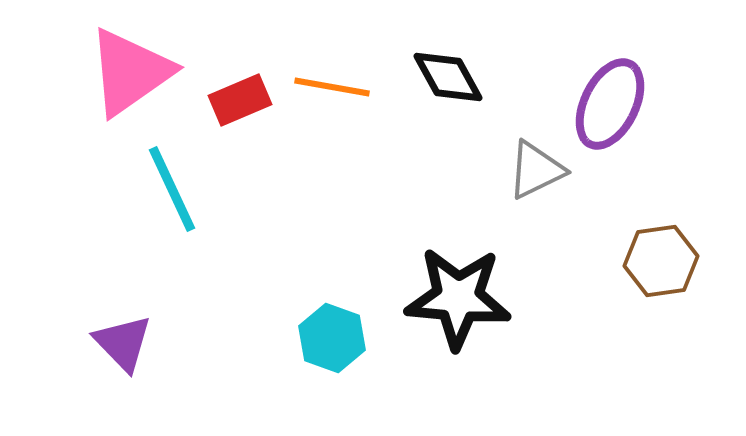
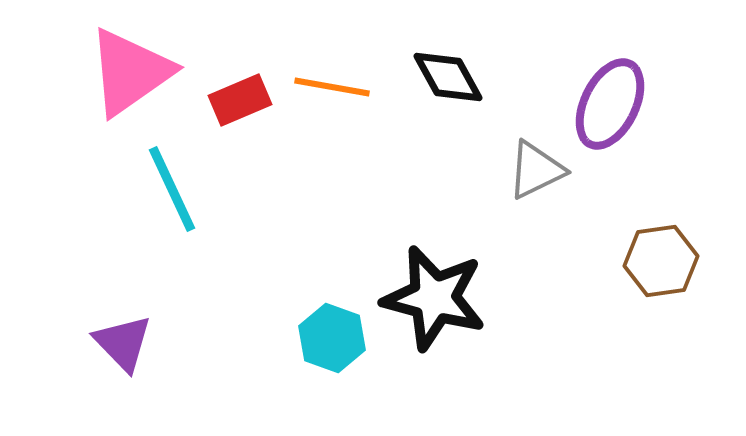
black star: moved 24 px left; rotated 10 degrees clockwise
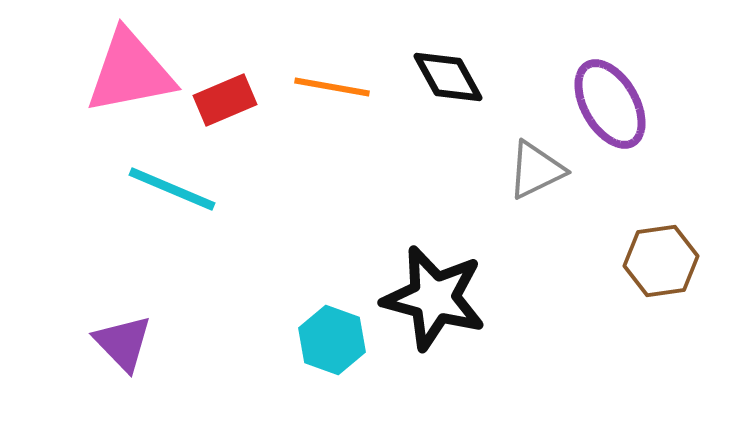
pink triangle: rotated 24 degrees clockwise
red rectangle: moved 15 px left
purple ellipse: rotated 56 degrees counterclockwise
cyan line: rotated 42 degrees counterclockwise
cyan hexagon: moved 2 px down
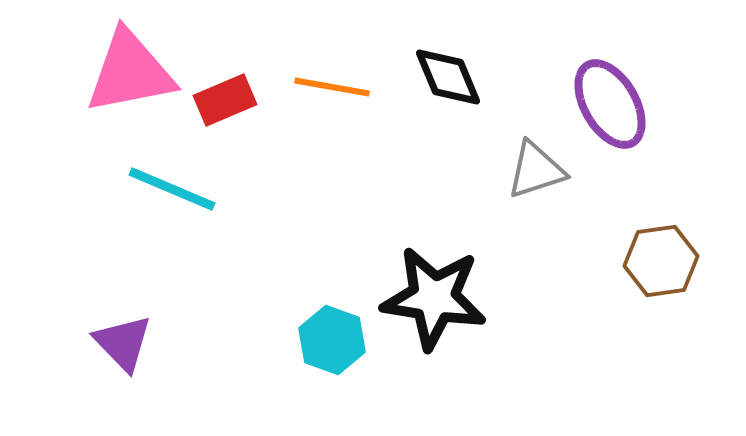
black diamond: rotated 6 degrees clockwise
gray triangle: rotated 8 degrees clockwise
black star: rotated 6 degrees counterclockwise
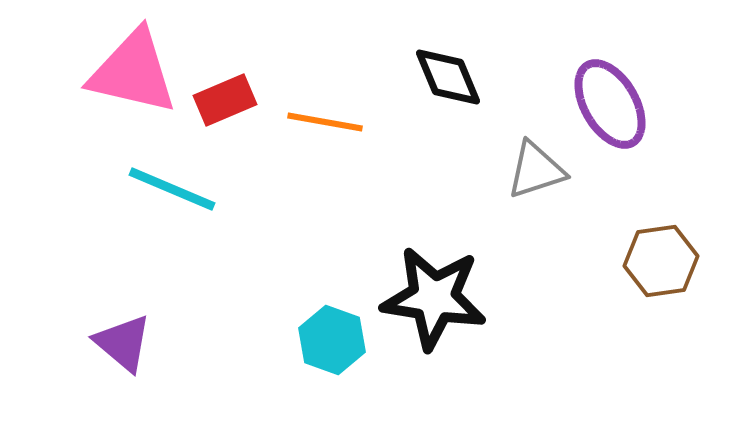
pink triangle: moved 3 px right; rotated 24 degrees clockwise
orange line: moved 7 px left, 35 px down
purple triangle: rotated 6 degrees counterclockwise
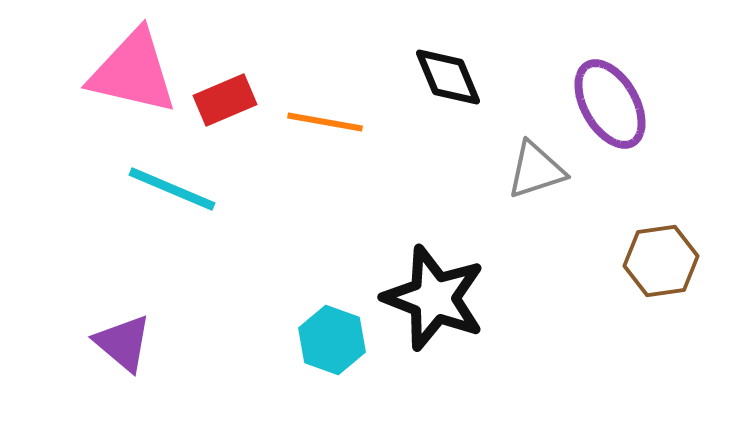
black star: rotated 12 degrees clockwise
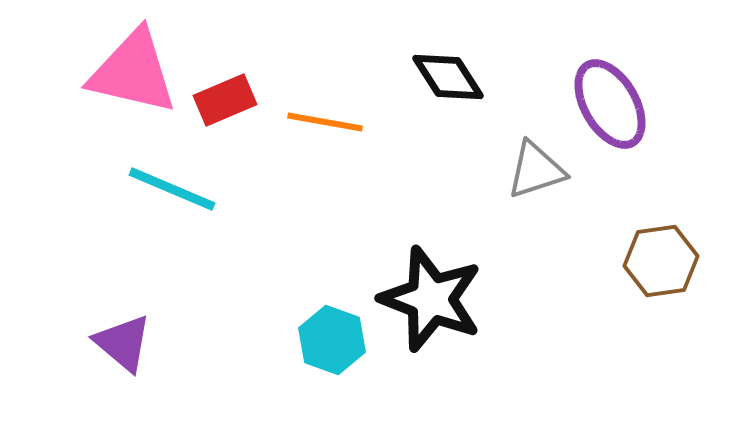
black diamond: rotated 10 degrees counterclockwise
black star: moved 3 px left, 1 px down
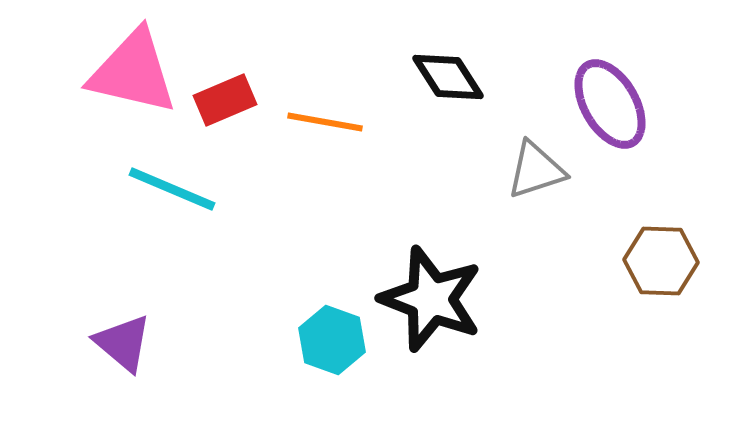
brown hexagon: rotated 10 degrees clockwise
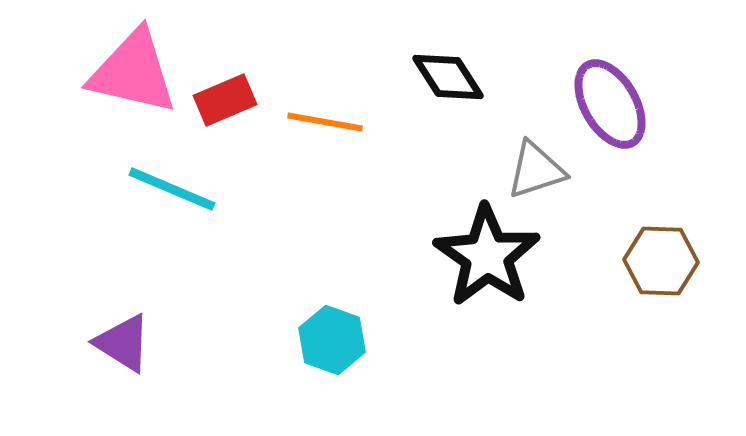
black star: moved 56 px right, 43 px up; rotated 14 degrees clockwise
purple triangle: rotated 8 degrees counterclockwise
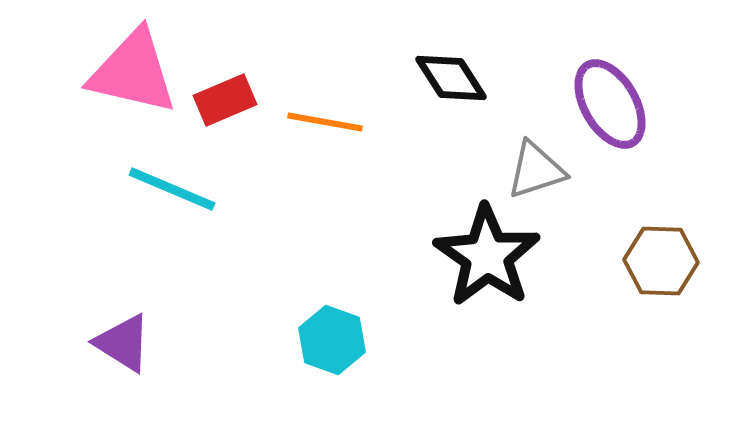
black diamond: moved 3 px right, 1 px down
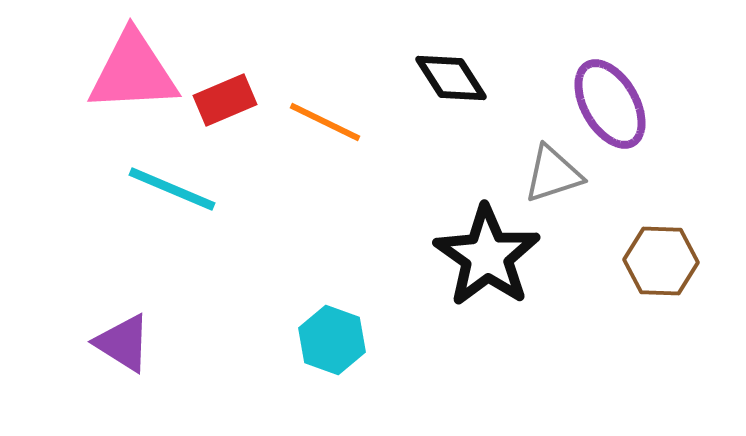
pink triangle: rotated 16 degrees counterclockwise
orange line: rotated 16 degrees clockwise
gray triangle: moved 17 px right, 4 px down
